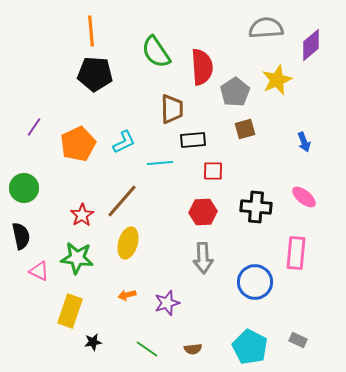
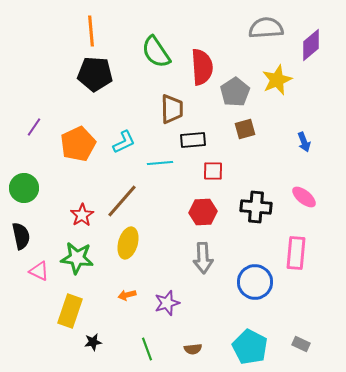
gray rectangle: moved 3 px right, 4 px down
green line: rotated 35 degrees clockwise
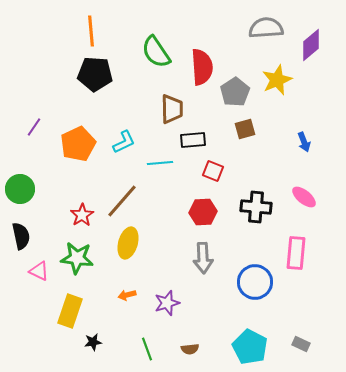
red square: rotated 20 degrees clockwise
green circle: moved 4 px left, 1 px down
brown semicircle: moved 3 px left
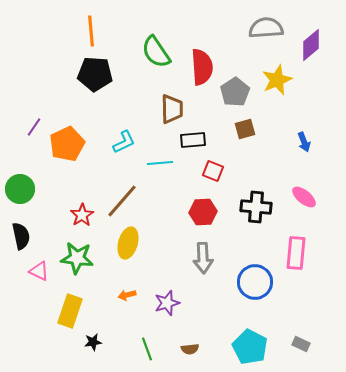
orange pentagon: moved 11 px left
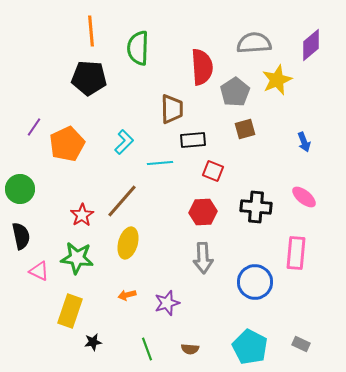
gray semicircle: moved 12 px left, 15 px down
green semicircle: moved 18 px left, 4 px up; rotated 36 degrees clockwise
black pentagon: moved 6 px left, 4 px down
cyan L-shape: rotated 20 degrees counterclockwise
brown semicircle: rotated 12 degrees clockwise
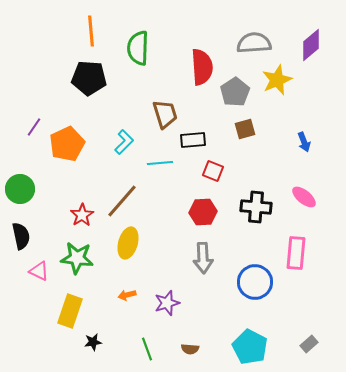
brown trapezoid: moved 7 px left, 5 px down; rotated 16 degrees counterclockwise
gray rectangle: moved 8 px right; rotated 66 degrees counterclockwise
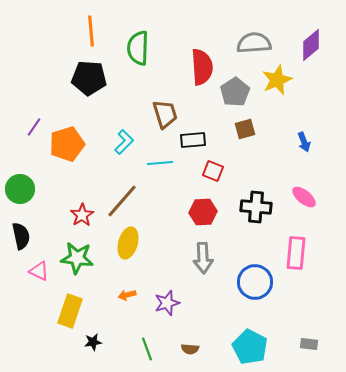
orange pentagon: rotated 8 degrees clockwise
gray rectangle: rotated 48 degrees clockwise
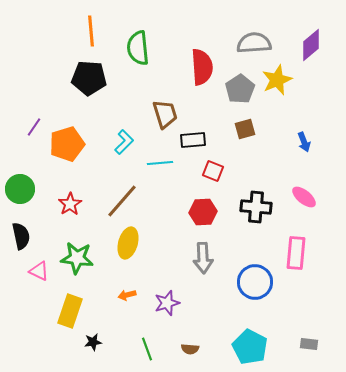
green semicircle: rotated 8 degrees counterclockwise
gray pentagon: moved 5 px right, 3 px up
red star: moved 12 px left, 11 px up
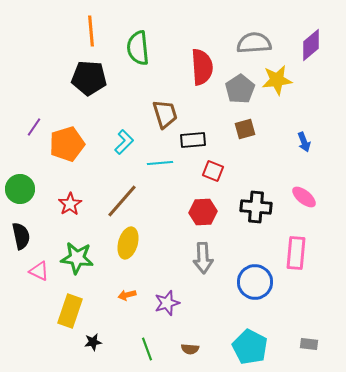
yellow star: rotated 16 degrees clockwise
